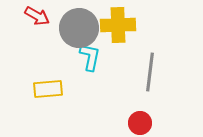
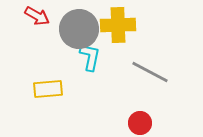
gray circle: moved 1 px down
gray line: rotated 69 degrees counterclockwise
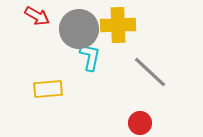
gray line: rotated 15 degrees clockwise
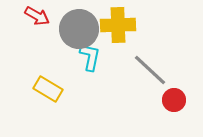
gray line: moved 2 px up
yellow rectangle: rotated 36 degrees clockwise
red circle: moved 34 px right, 23 px up
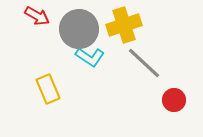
yellow cross: moved 6 px right; rotated 16 degrees counterclockwise
cyan L-shape: rotated 112 degrees clockwise
gray line: moved 6 px left, 7 px up
yellow rectangle: rotated 36 degrees clockwise
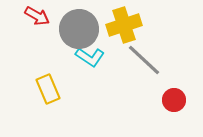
gray line: moved 3 px up
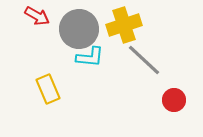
cyan L-shape: rotated 28 degrees counterclockwise
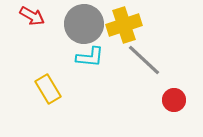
red arrow: moved 5 px left
gray circle: moved 5 px right, 5 px up
yellow rectangle: rotated 8 degrees counterclockwise
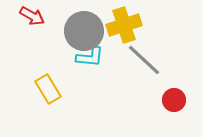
gray circle: moved 7 px down
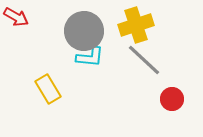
red arrow: moved 16 px left, 1 px down
yellow cross: moved 12 px right
red circle: moved 2 px left, 1 px up
